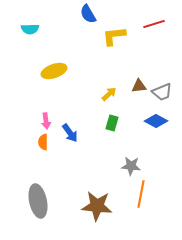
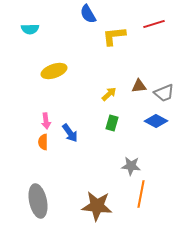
gray trapezoid: moved 2 px right, 1 px down
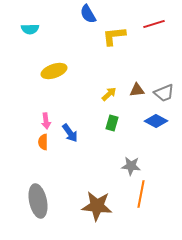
brown triangle: moved 2 px left, 4 px down
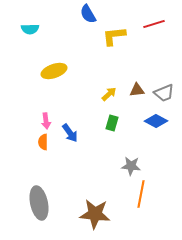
gray ellipse: moved 1 px right, 2 px down
brown star: moved 2 px left, 8 px down
